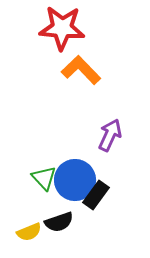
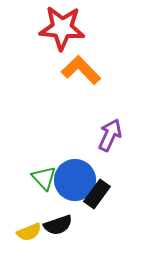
black rectangle: moved 1 px right, 1 px up
black semicircle: moved 1 px left, 3 px down
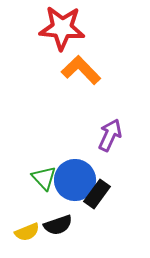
yellow semicircle: moved 2 px left
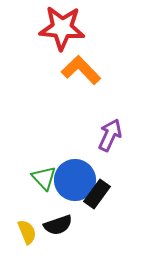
yellow semicircle: rotated 90 degrees counterclockwise
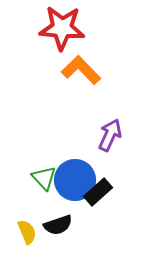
black rectangle: moved 1 px right, 2 px up; rotated 12 degrees clockwise
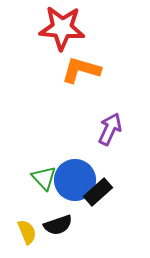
orange L-shape: rotated 30 degrees counterclockwise
purple arrow: moved 6 px up
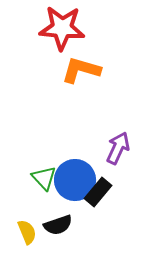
purple arrow: moved 8 px right, 19 px down
black rectangle: rotated 8 degrees counterclockwise
